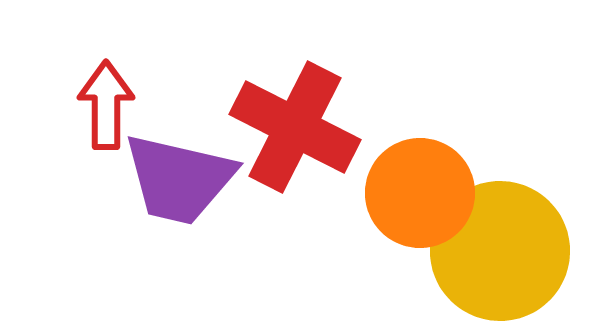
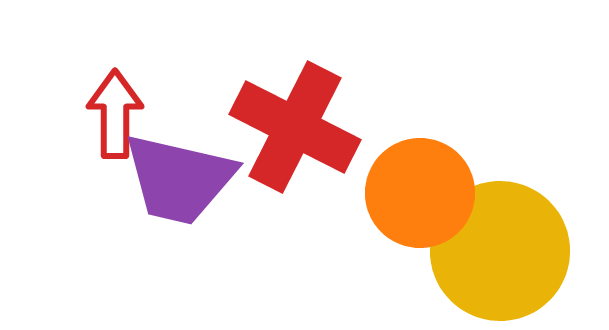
red arrow: moved 9 px right, 9 px down
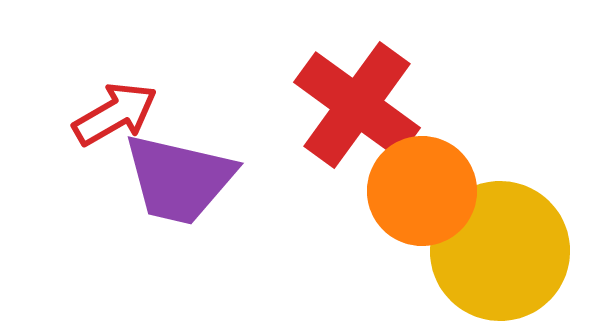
red arrow: rotated 60 degrees clockwise
red cross: moved 62 px right, 22 px up; rotated 9 degrees clockwise
orange circle: moved 2 px right, 2 px up
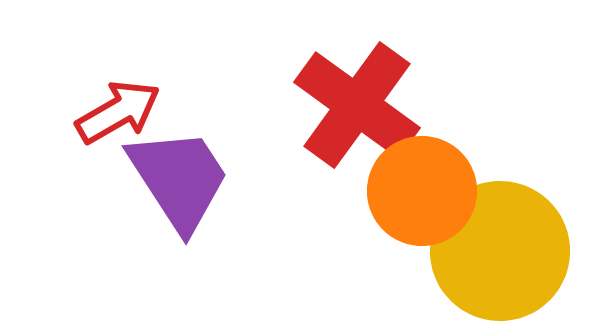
red arrow: moved 3 px right, 2 px up
purple trapezoid: rotated 136 degrees counterclockwise
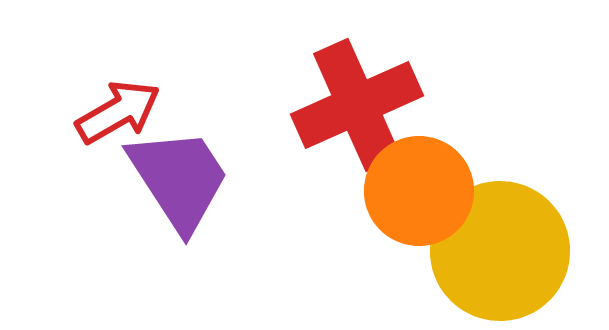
red cross: rotated 30 degrees clockwise
orange circle: moved 3 px left
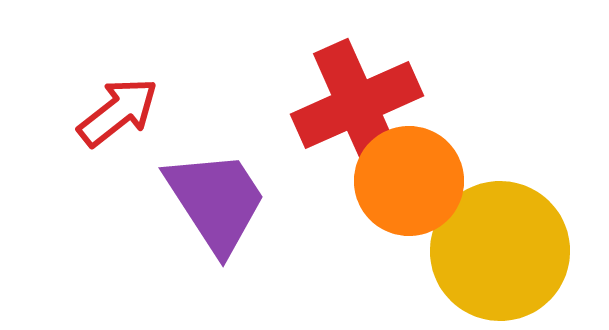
red arrow: rotated 8 degrees counterclockwise
purple trapezoid: moved 37 px right, 22 px down
orange circle: moved 10 px left, 10 px up
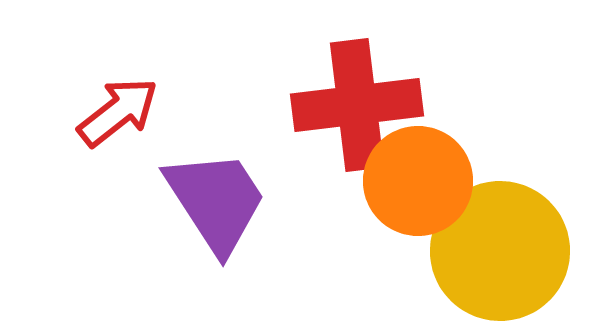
red cross: rotated 17 degrees clockwise
orange circle: moved 9 px right
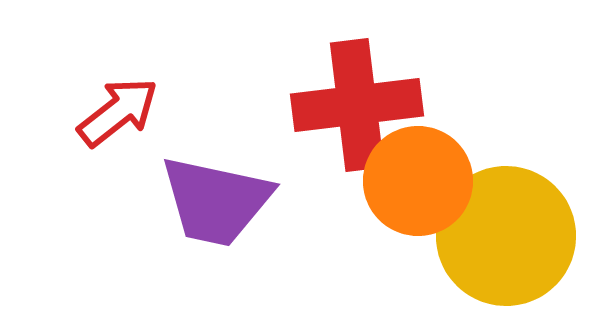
purple trapezoid: rotated 135 degrees clockwise
yellow circle: moved 6 px right, 15 px up
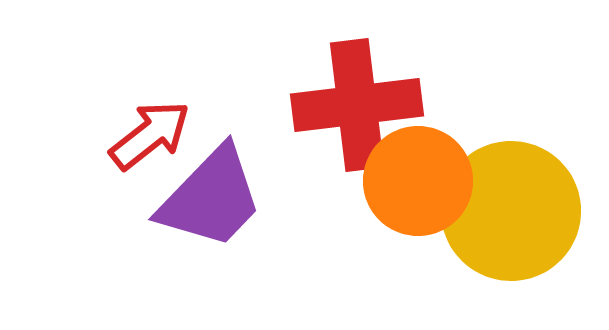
red arrow: moved 32 px right, 23 px down
purple trapezoid: moved 5 px left, 3 px up; rotated 58 degrees counterclockwise
yellow circle: moved 5 px right, 25 px up
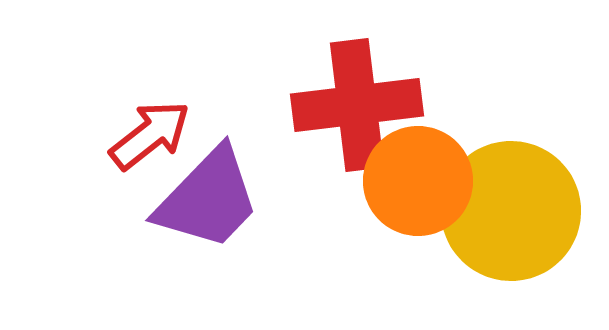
purple trapezoid: moved 3 px left, 1 px down
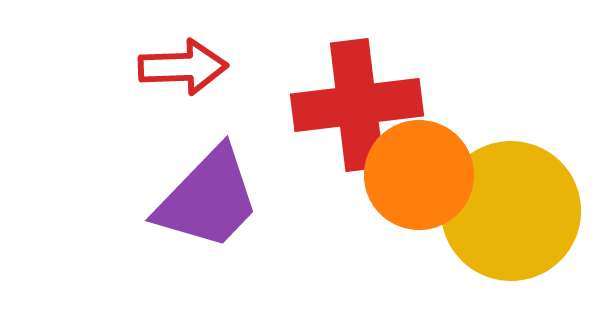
red arrow: moved 33 px right, 68 px up; rotated 36 degrees clockwise
orange circle: moved 1 px right, 6 px up
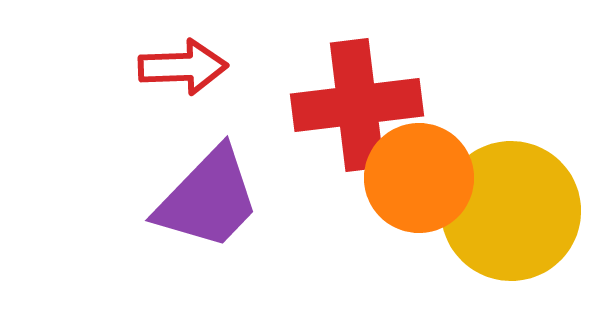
orange circle: moved 3 px down
